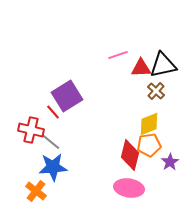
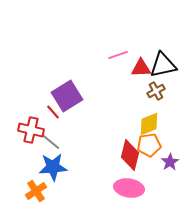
brown cross: rotated 18 degrees clockwise
orange cross: rotated 20 degrees clockwise
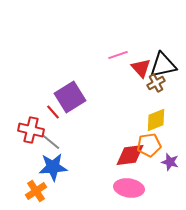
red triangle: rotated 50 degrees clockwise
brown cross: moved 8 px up
purple square: moved 3 px right, 1 px down
yellow diamond: moved 7 px right, 4 px up
red diamond: rotated 68 degrees clockwise
purple star: rotated 24 degrees counterclockwise
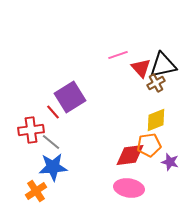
red cross: rotated 20 degrees counterclockwise
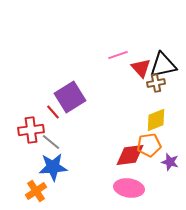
brown cross: rotated 18 degrees clockwise
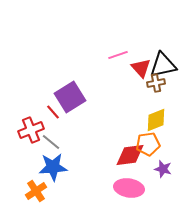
red cross: rotated 15 degrees counterclockwise
orange pentagon: moved 1 px left, 1 px up
purple star: moved 7 px left, 7 px down
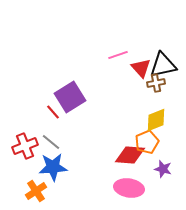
red cross: moved 6 px left, 16 px down
orange pentagon: moved 1 px left, 2 px up; rotated 15 degrees counterclockwise
red diamond: rotated 12 degrees clockwise
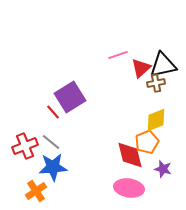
red triangle: rotated 30 degrees clockwise
red diamond: rotated 72 degrees clockwise
